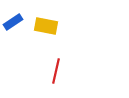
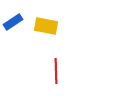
red line: rotated 15 degrees counterclockwise
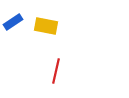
red line: rotated 15 degrees clockwise
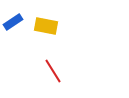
red line: moved 3 px left; rotated 45 degrees counterclockwise
